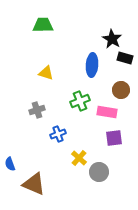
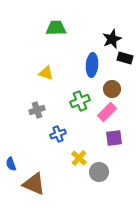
green trapezoid: moved 13 px right, 3 px down
black star: rotated 18 degrees clockwise
brown circle: moved 9 px left, 1 px up
pink rectangle: rotated 54 degrees counterclockwise
blue semicircle: moved 1 px right
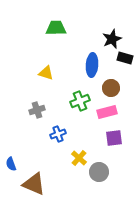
brown circle: moved 1 px left, 1 px up
pink rectangle: rotated 30 degrees clockwise
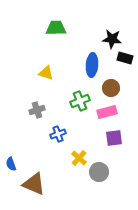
black star: rotated 30 degrees clockwise
